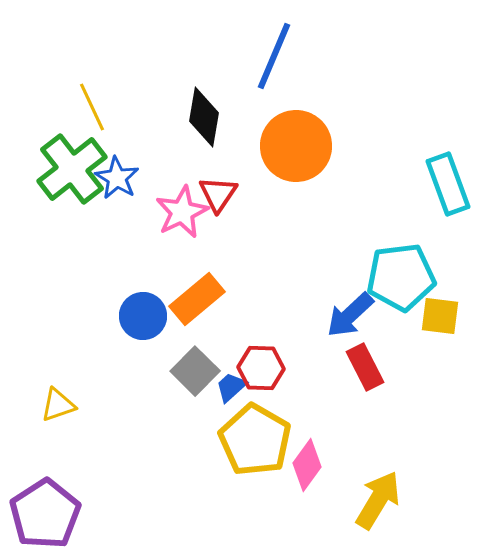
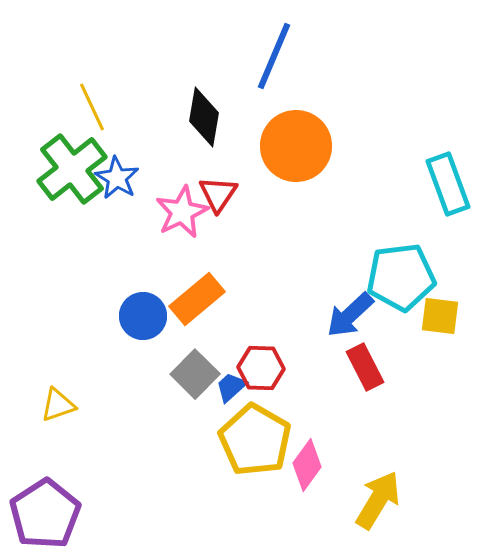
gray square: moved 3 px down
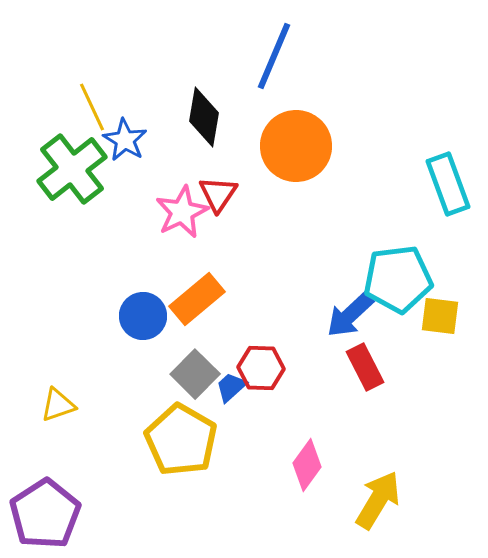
blue star: moved 8 px right, 38 px up
cyan pentagon: moved 3 px left, 2 px down
yellow pentagon: moved 74 px left
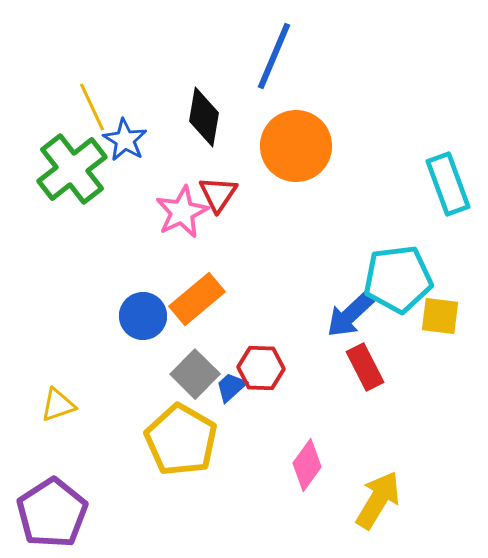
purple pentagon: moved 7 px right, 1 px up
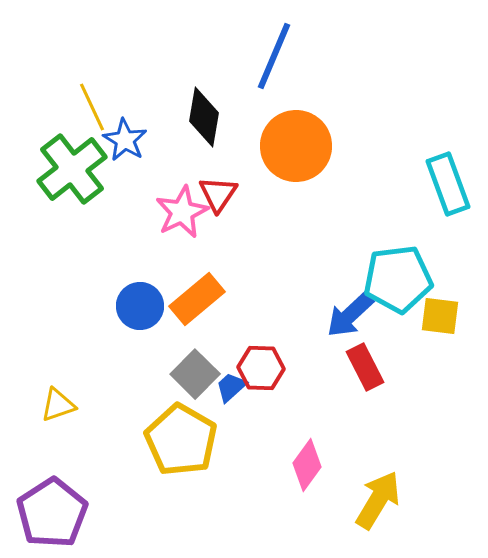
blue circle: moved 3 px left, 10 px up
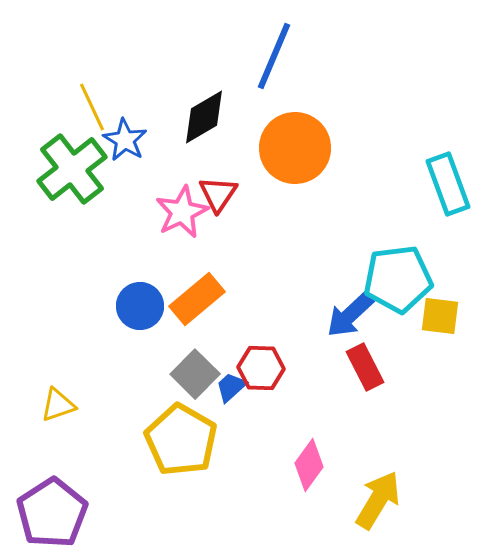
black diamond: rotated 50 degrees clockwise
orange circle: moved 1 px left, 2 px down
pink diamond: moved 2 px right
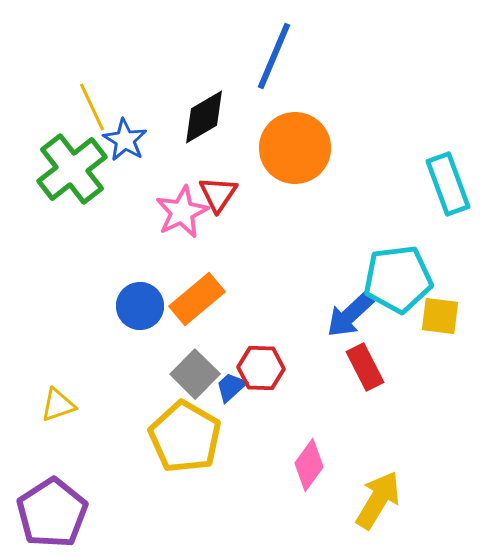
yellow pentagon: moved 4 px right, 3 px up
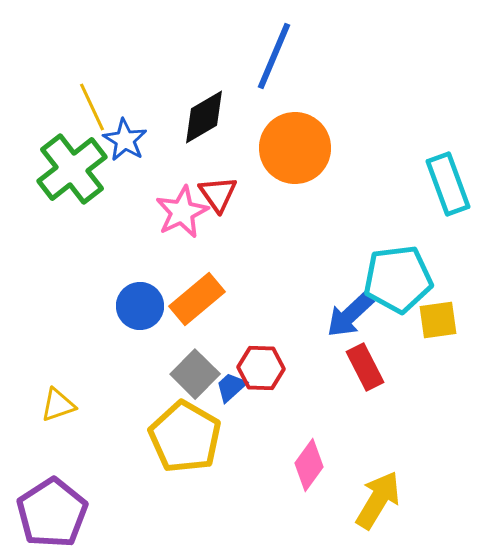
red triangle: rotated 9 degrees counterclockwise
yellow square: moved 2 px left, 4 px down; rotated 15 degrees counterclockwise
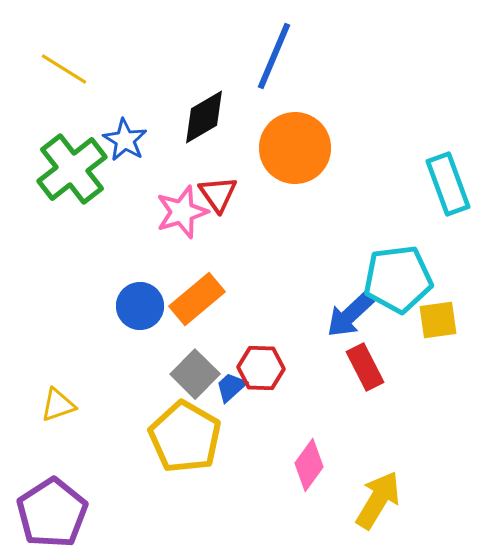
yellow line: moved 28 px left, 38 px up; rotated 33 degrees counterclockwise
pink star: rotated 8 degrees clockwise
